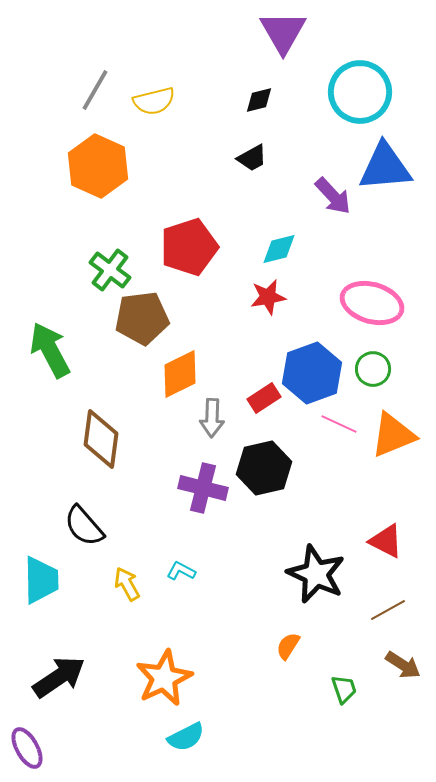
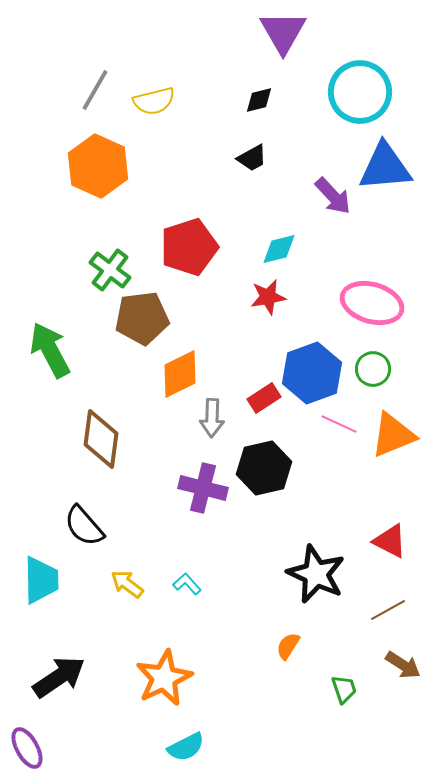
red triangle: moved 4 px right
cyan L-shape: moved 6 px right, 13 px down; rotated 20 degrees clockwise
yellow arrow: rotated 24 degrees counterclockwise
cyan semicircle: moved 10 px down
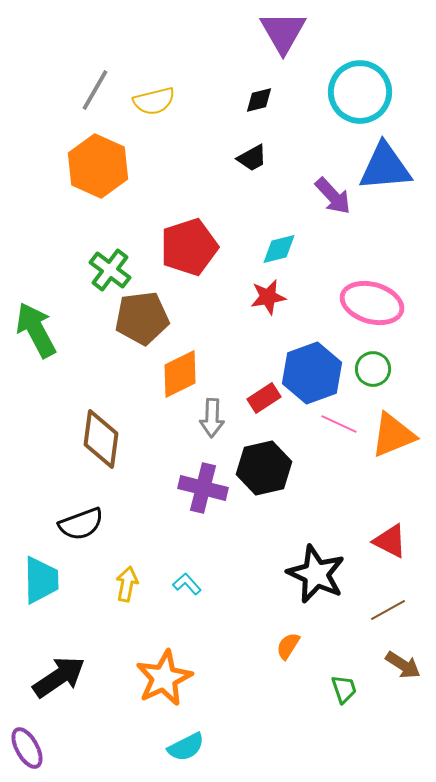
green arrow: moved 14 px left, 20 px up
black semicircle: moved 3 px left, 2 px up; rotated 69 degrees counterclockwise
yellow arrow: rotated 64 degrees clockwise
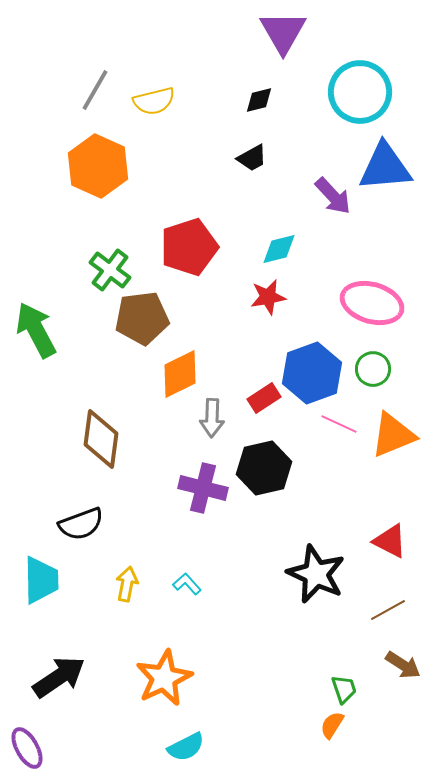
orange semicircle: moved 44 px right, 79 px down
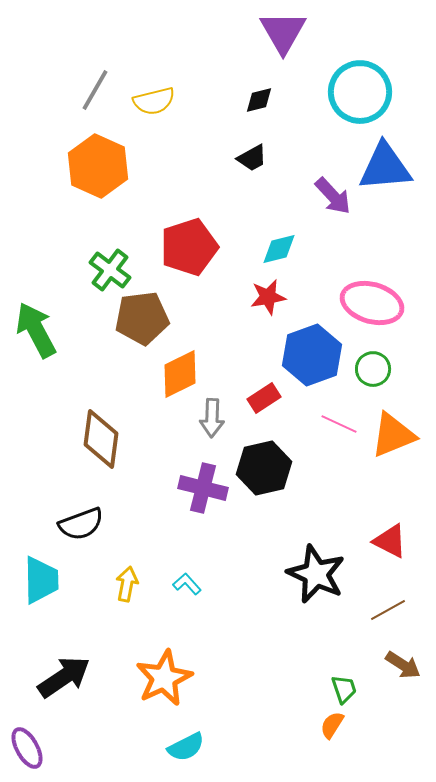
blue hexagon: moved 18 px up
black arrow: moved 5 px right
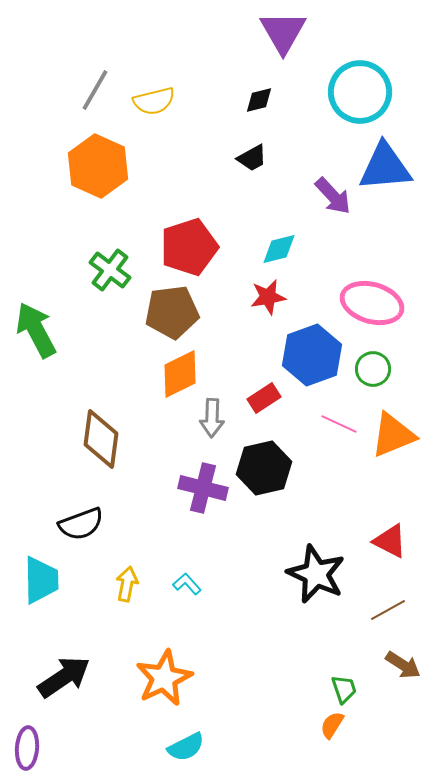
brown pentagon: moved 30 px right, 6 px up
purple ellipse: rotated 33 degrees clockwise
